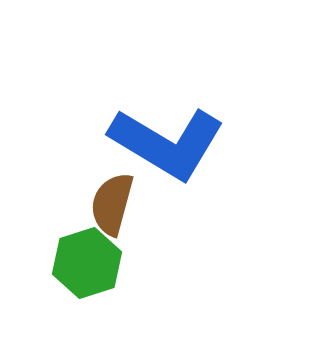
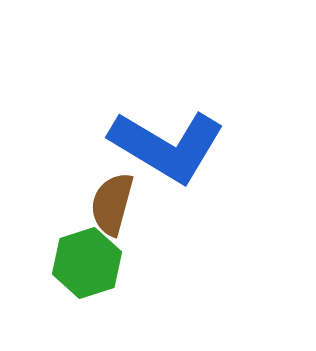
blue L-shape: moved 3 px down
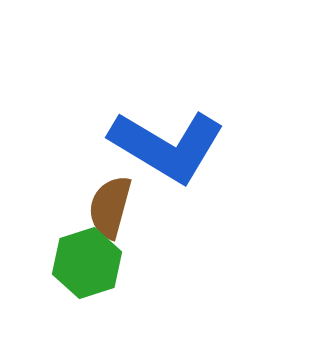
brown semicircle: moved 2 px left, 3 px down
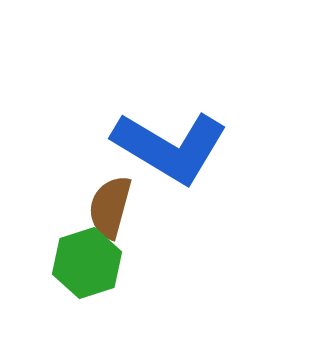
blue L-shape: moved 3 px right, 1 px down
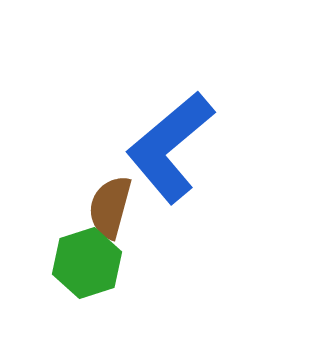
blue L-shape: rotated 109 degrees clockwise
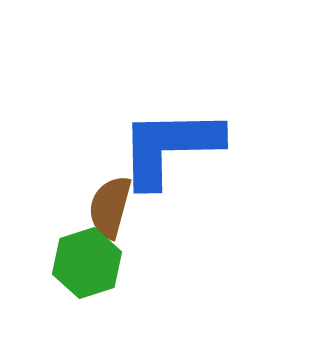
blue L-shape: rotated 39 degrees clockwise
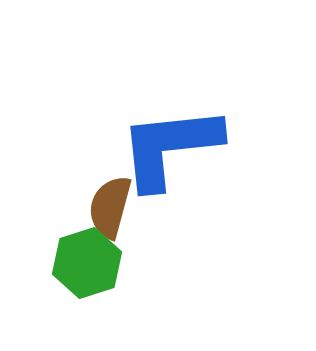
blue L-shape: rotated 5 degrees counterclockwise
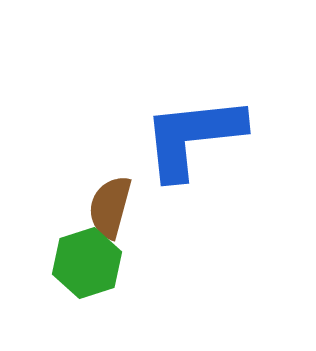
blue L-shape: moved 23 px right, 10 px up
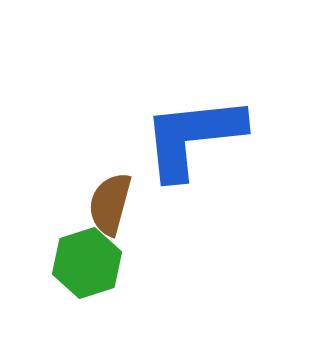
brown semicircle: moved 3 px up
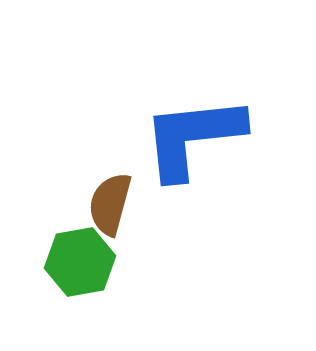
green hexagon: moved 7 px left, 1 px up; rotated 8 degrees clockwise
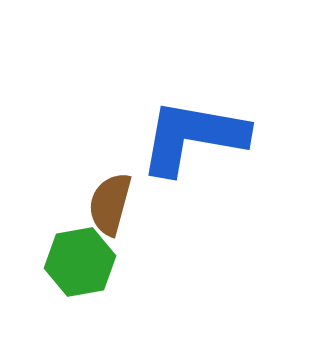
blue L-shape: rotated 16 degrees clockwise
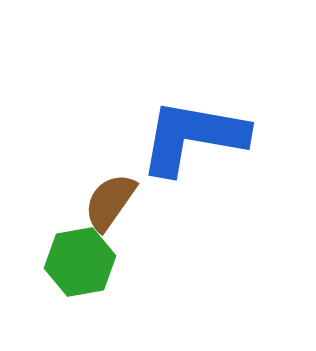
brown semicircle: moved 2 px up; rotated 20 degrees clockwise
